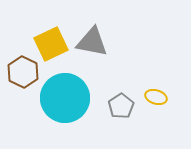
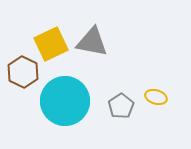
cyan circle: moved 3 px down
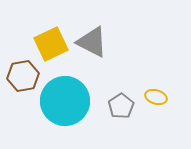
gray triangle: rotated 16 degrees clockwise
brown hexagon: moved 4 px down; rotated 24 degrees clockwise
